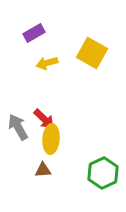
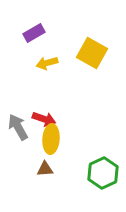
red arrow: rotated 25 degrees counterclockwise
brown triangle: moved 2 px right, 1 px up
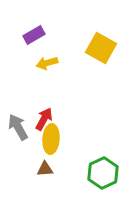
purple rectangle: moved 2 px down
yellow square: moved 9 px right, 5 px up
red arrow: rotated 80 degrees counterclockwise
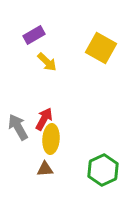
yellow arrow: moved 1 px up; rotated 120 degrees counterclockwise
green hexagon: moved 3 px up
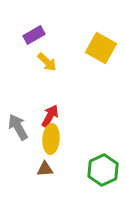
red arrow: moved 6 px right, 3 px up
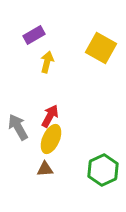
yellow arrow: rotated 120 degrees counterclockwise
yellow ellipse: rotated 20 degrees clockwise
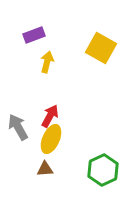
purple rectangle: rotated 10 degrees clockwise
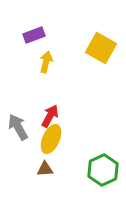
yellow arrow: moved 1 px left
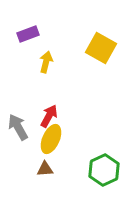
purple rectangle: moved 6 px left, 1 px up
red arrow: moved 1 px left
green hexagon: moved 1 px right
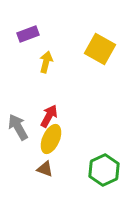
yellow square: moved 1 px left, 1 px down
brown triangle: rotated 24 degrees clockwise
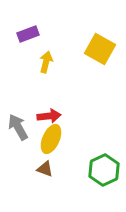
red arrow: rotated 55 degrees clockwise
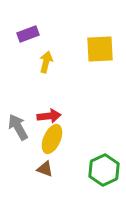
yellow square: rotated 32 degrees counterclockwise
yellow ellipse: moved 1 px right
